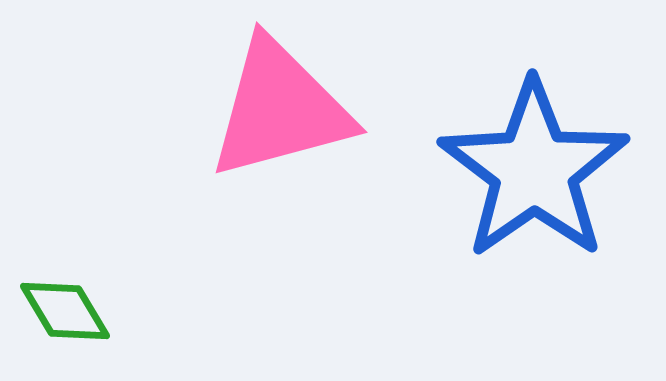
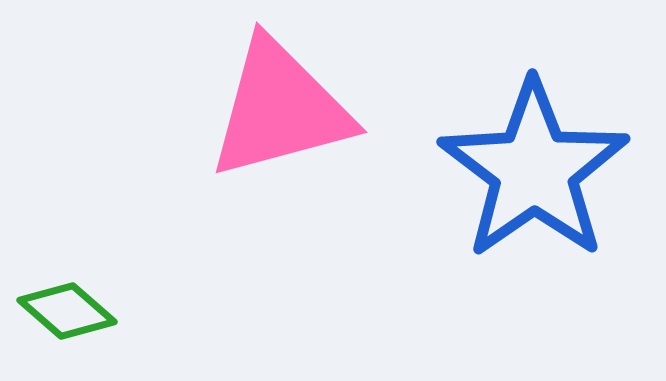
green diamond: moved 2 px right; rotated 18 degrees counterclockwise
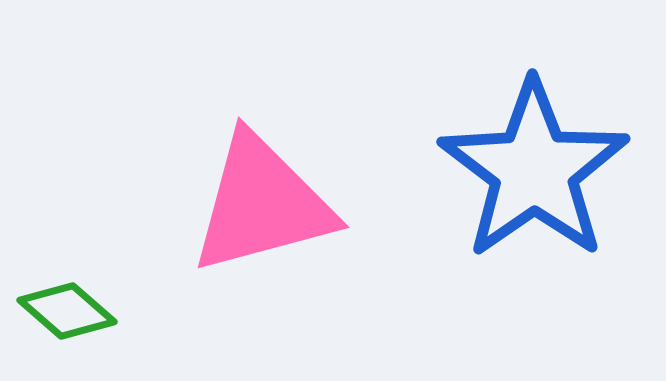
pink triangle: moved 18 px left, 95 px down
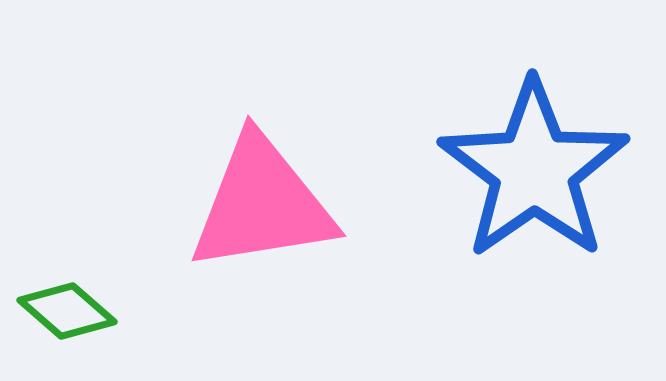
pink triangle: rotated 6 degrees clockwise
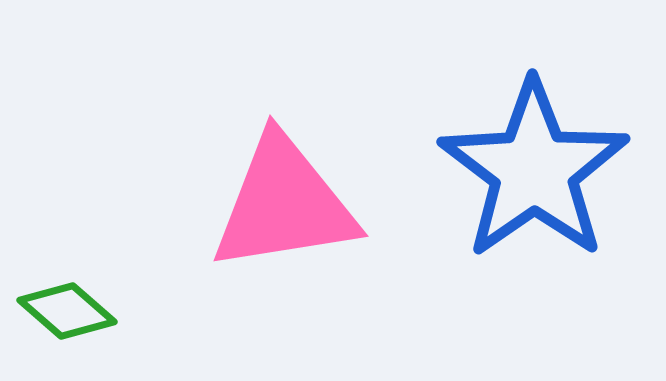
pink triangle: moved 22 px right
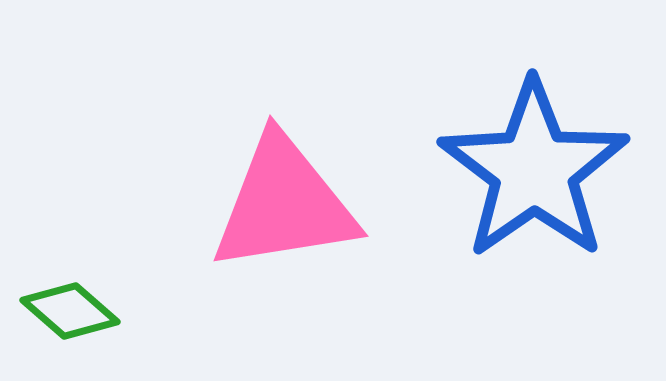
green diamond: moved 3 px right
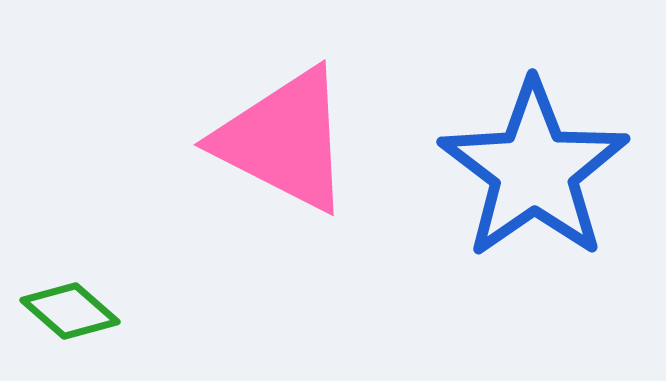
pink triangle: moved 64 px up; rotated 36 degrees clockwise
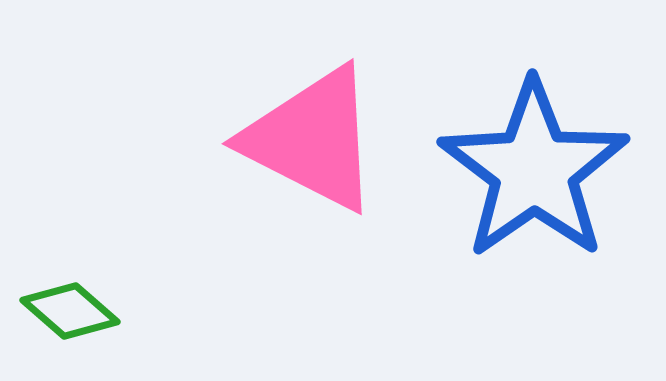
pink triangle: moved 28 px right, 1 px up
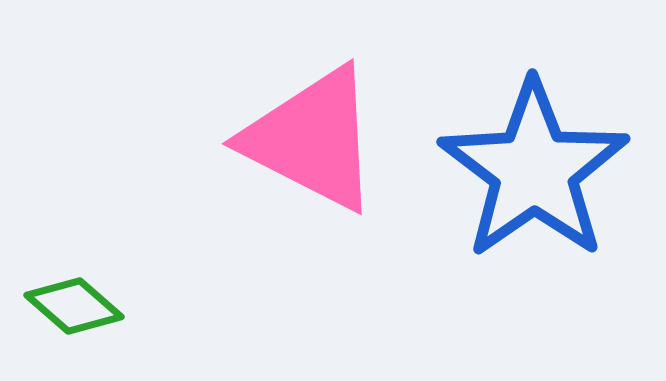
green diamond: moved 4 px right, 5 px up
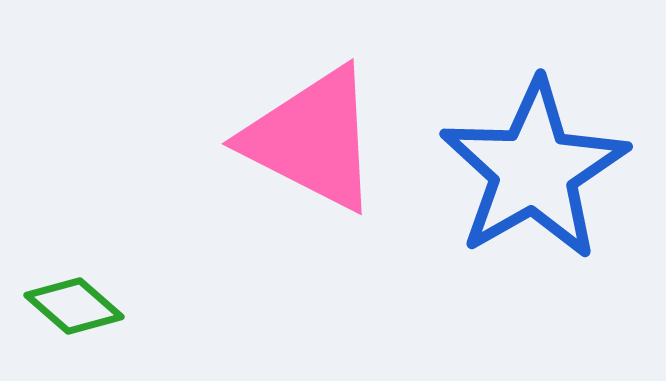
blue star: rotated 5 degrees clockwise
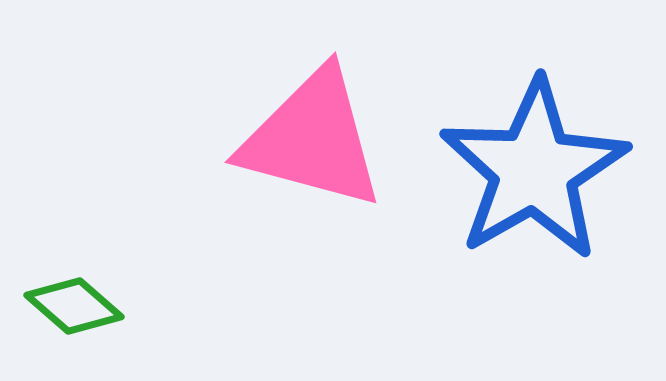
pink triangle: rotated 12 degrees counterclockwise
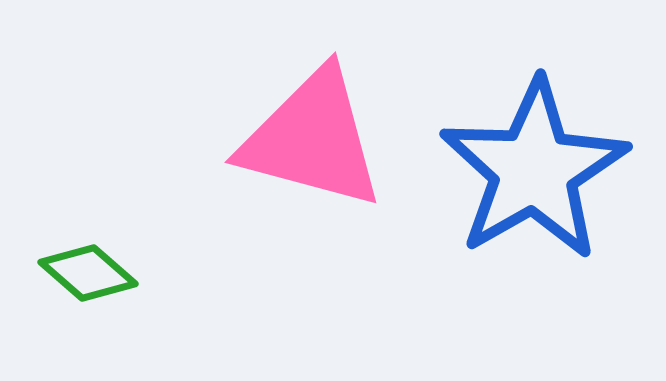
green diamond: moved 14 px right, 33 px up
